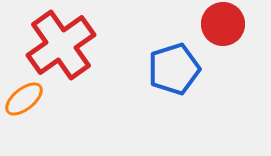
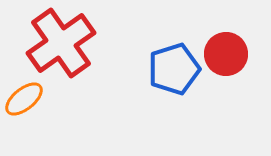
red circle: moved 3 px right, 30 px down
red cross: moved 2 px up
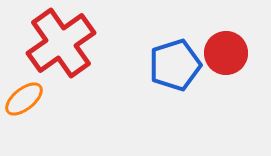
red circle: moved 1 px up
blue pentagon: moved 1 px right, 4 px up
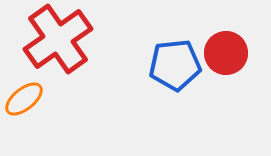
red cross: moved 3 px left, 4 px up
blue pentagon: rotated 12 degrees clockwise
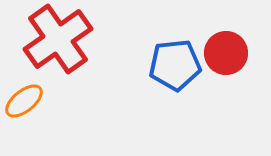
orange ellipse: moved 2 px down
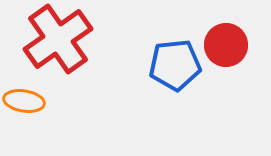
red circle: moved 8 px up
orange ellipse: rotated 48 degrees clockwise
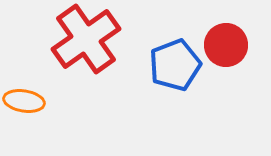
red cross: moved 28 px right
blue pentagon: rotated 15 degrees counterclockwise
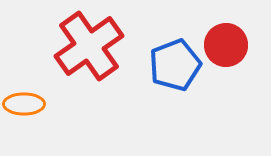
red cross: moved 3 px right, 7 px down
orange ellipse: moved 3 px down; rotated 9 degrees counterclockwise
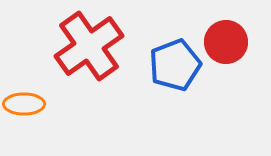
red circle: moved 3 px up
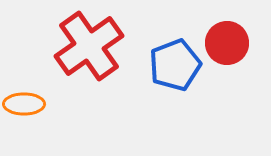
red circle: moved 1 px right, 1 px down
